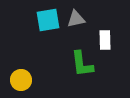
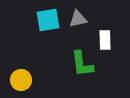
gray triangle: moved 2 px right
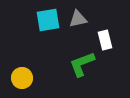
white rectangle: rotated 12 degrees counterclockwise
green L-shape: rotated 76 degrees clockwise
yellow circle: moved 1 px right, 2 px up
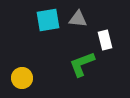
gray triangle: rotated 18 degrees clockwise
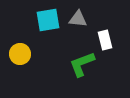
yellow circle: moved 2 px left, 24 px up
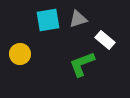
gray triangle: rotated 24 degrees counterclockwise
white rectangle: rotated 36 degrees counterclockwise
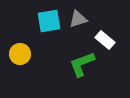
cyan square: moved 1 px right, 1 px down
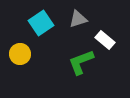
cyan square: moved 8 px left, 2 px down; rotated 25 degrees counterclockwise
green L-shape: moved 1 px left, 2 px up
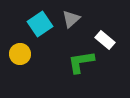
gray triangle: moved 7 px left; rotated 24 degrees counterclockwise
cyan square: moved 1 px left, 1 px down
green L-shape: rotated 12 degrees clockwise
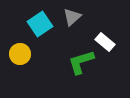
gray triangle: moved 1 px right, 2 px up
white rectangle: moved 2 px down
green L-shape: rotated 8 degrees counterclockwise
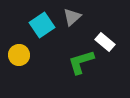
cyan square: moved 2 px right, 1 px down
yellow circle: moved 1 px left, 1 px down
